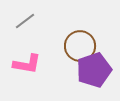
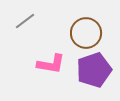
brown circle: moved 6 px right, 13 px up
pink L-shape: moved 24 px right
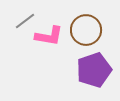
brown circle: moved 3 px up
pink L-shape: moved 2 px left, 28 px up
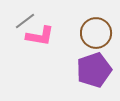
brown circle: moved 10 px right, 3 px down
pink L-shape: moved 9 px left
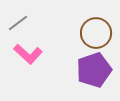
gray line: moved 7 px left, 2 px down
pink L-shape: moved 12 px left, 18 px down; rotated 32 degrees clockwise
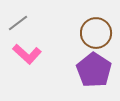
pink L-shape: moved 1 px left
purple pentagon: rotated 20 degrees counterclockwise
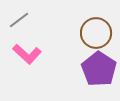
gray line: moved 1 px right, 3 px up
purple pentagon: moved 5 px right, 1 px up
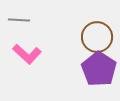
gray line: rotated 40 degrees clockwise
brown circle: moved 1 px right, 4 px down
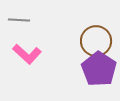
brown circle: moved 1 px left, 4 px down
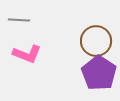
pink L-shape: rotated 20 degrees counterclockwise
purple pentagon: moved 4 px down
